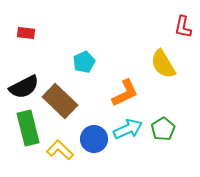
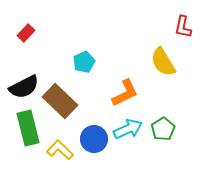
red rectangle: rotated 54 degrees counterclockwise
yellow semicircle: moved 2 px up
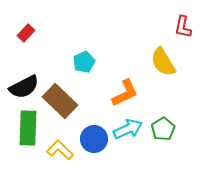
green rectangle: rotated 16 degrees clockwise
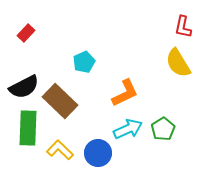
yellow semicircle: moved 15 px right, 1 px down
blue circle: moved 4 px right, 14 px down
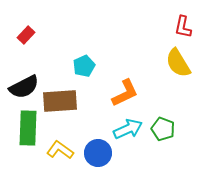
red rectangle: moved 2 px down
cyan pentagon: moved 4 px down
brown rectangle: rotated 48 degrees counterclockwise
green pentagon: rotated 20 degrees counterclockwise
yellow L-shape: rotated 8 degrees counterclockwise
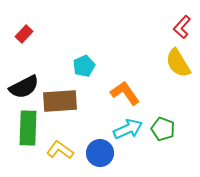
red L-shape: moved 1 px left; rotated 30 degrees clockwise
red rectangle: moved 2 px left, 1 px up
orange L-shape: rotated 100 degrees counterclockwise
blue circle: moved 2 px right
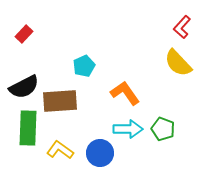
yellow semicircle: rotated 12 degrees counterclockwise
cyan arrow: rotated 24 degrees clockwise
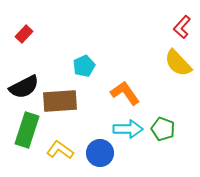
green rectangle: moved 1 px left, 2 px down; rotated 16 degrees clockwise
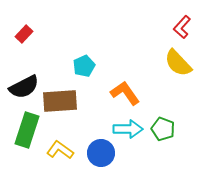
blue circle: moved 1 px right
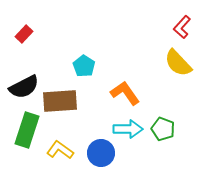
cyan pentagon: rotated 15 degrees counterclockwise
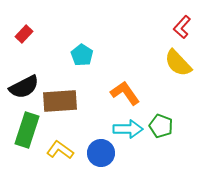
cyan pentagon: moved 2 px left, 11 px up
green pentagon: moved 2 px left, 3 px up
